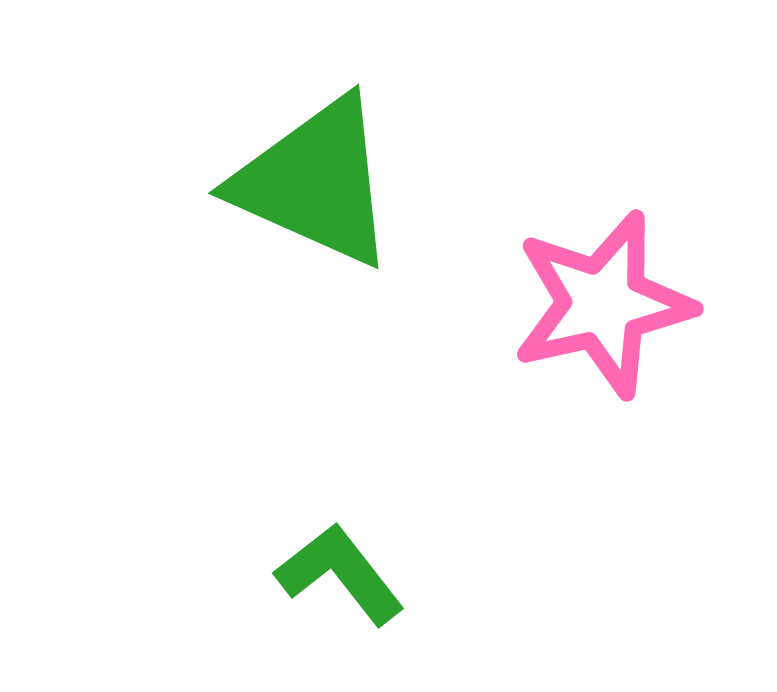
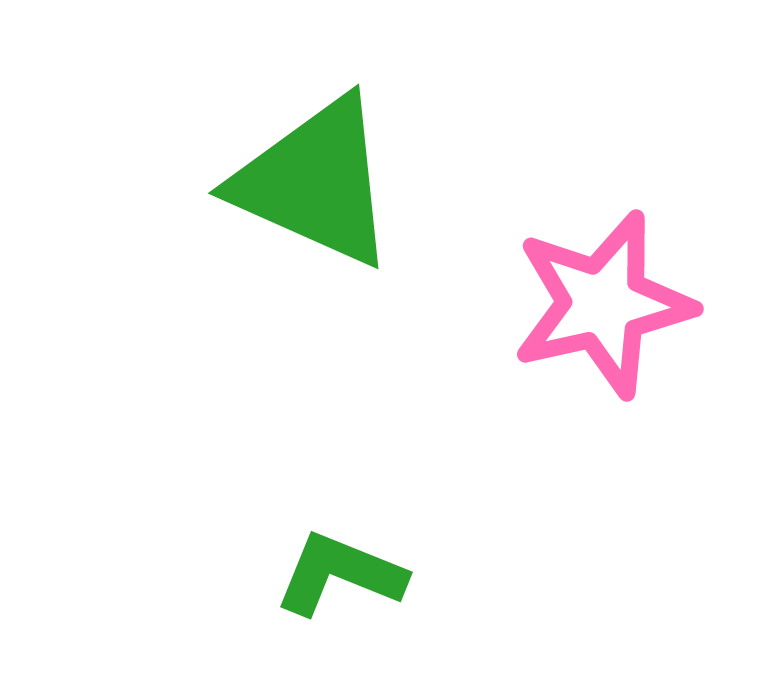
green L-shape: rotated 30 degrees counterclockwise
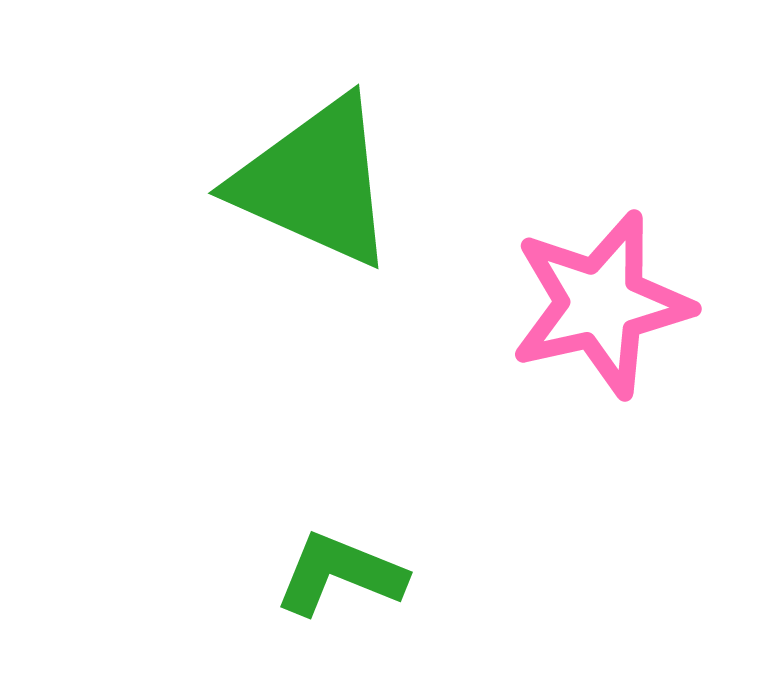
pink star: moved 2 px left
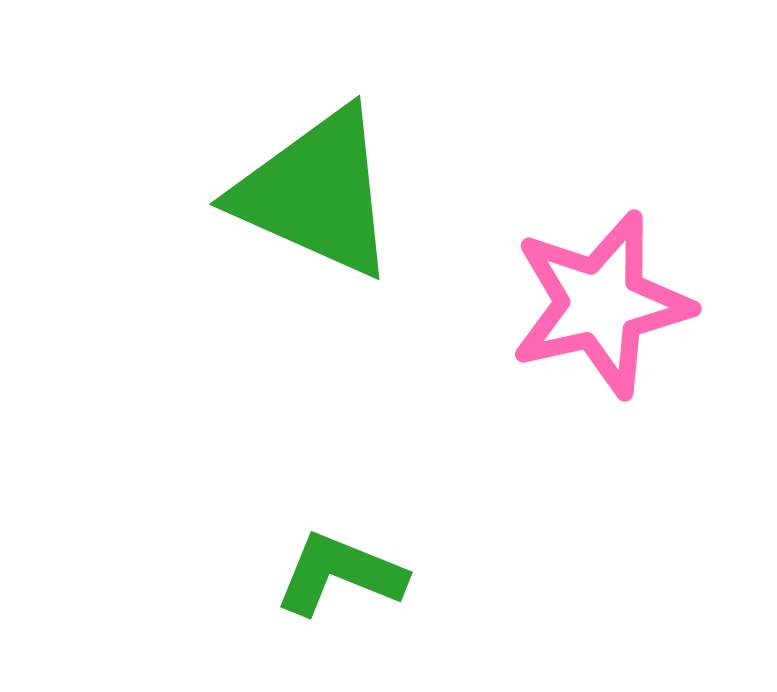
green triangle: moved 1 px right, 11 px down
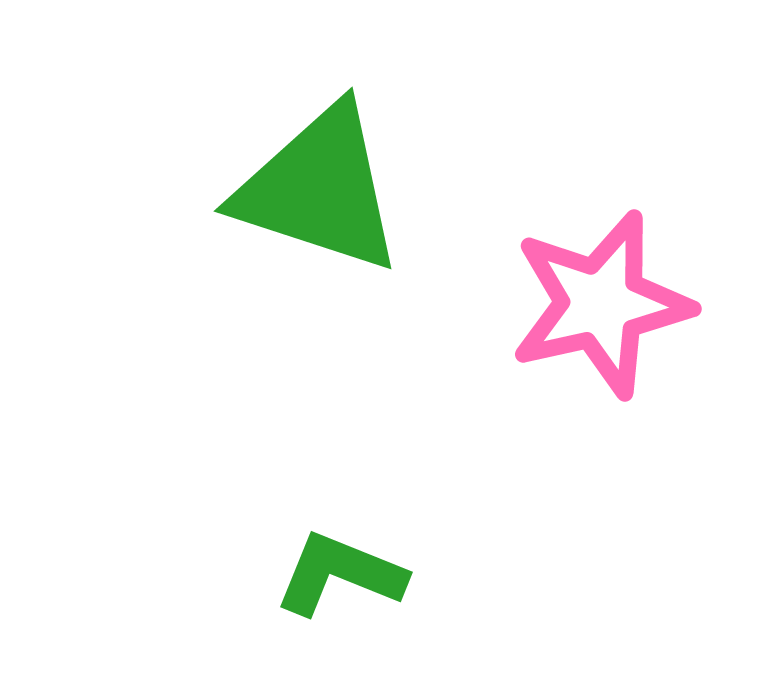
green triangle: moved 3 px right, 4 px up; rotated 6 degrees counterclockwise
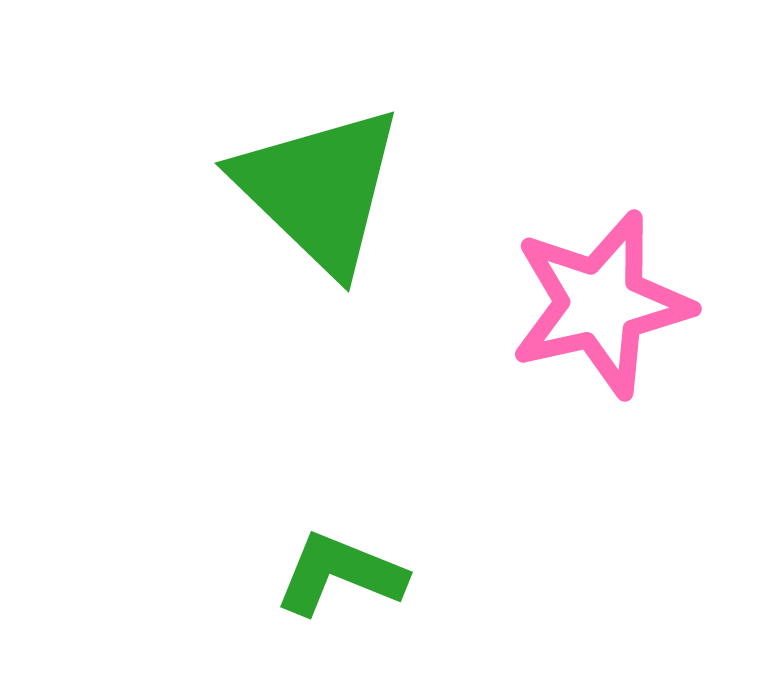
green triangle: rotated 26 degrees clockwise
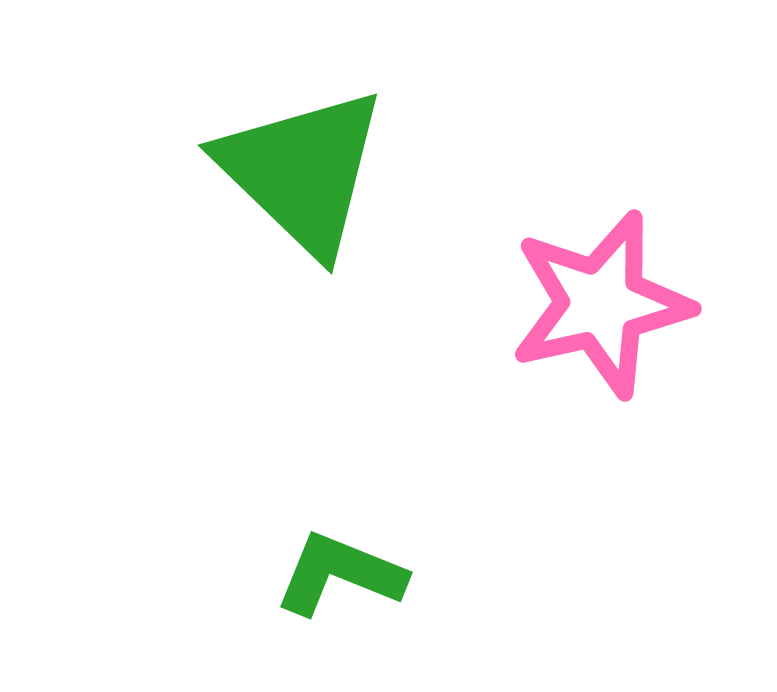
green triangle: moved 17 px left, 18 px up
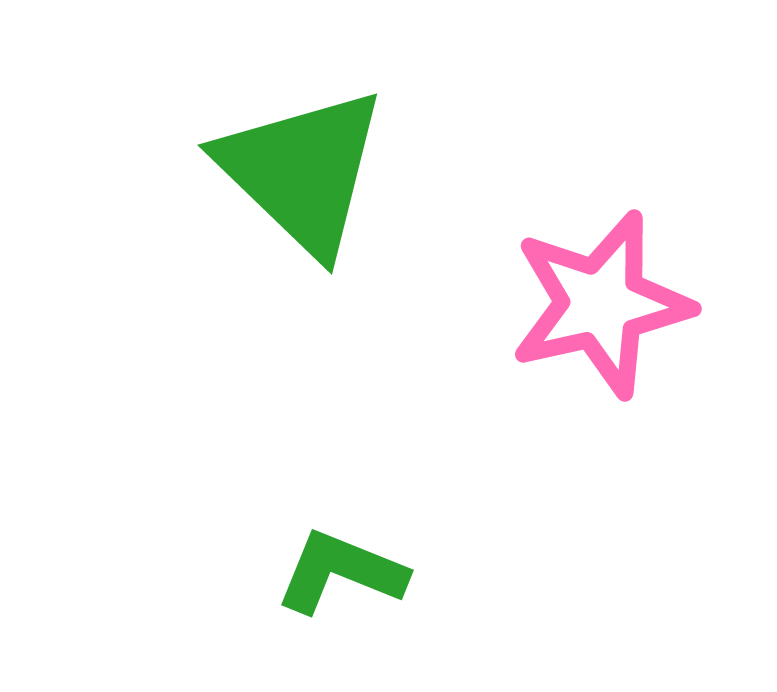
green L-shape: moved 1 px right, 2 px up
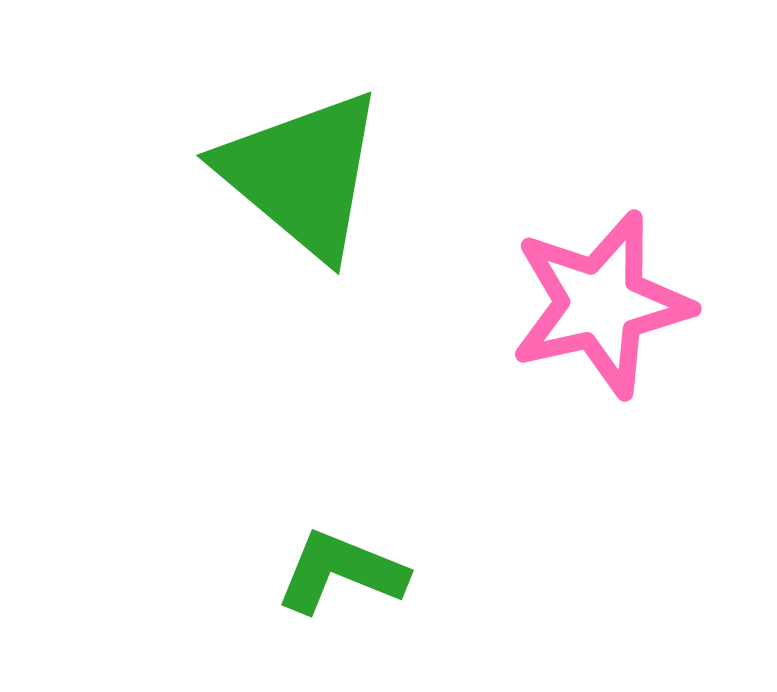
green triangle: moved 3 px down; rotated 4 degrees counterclockwise
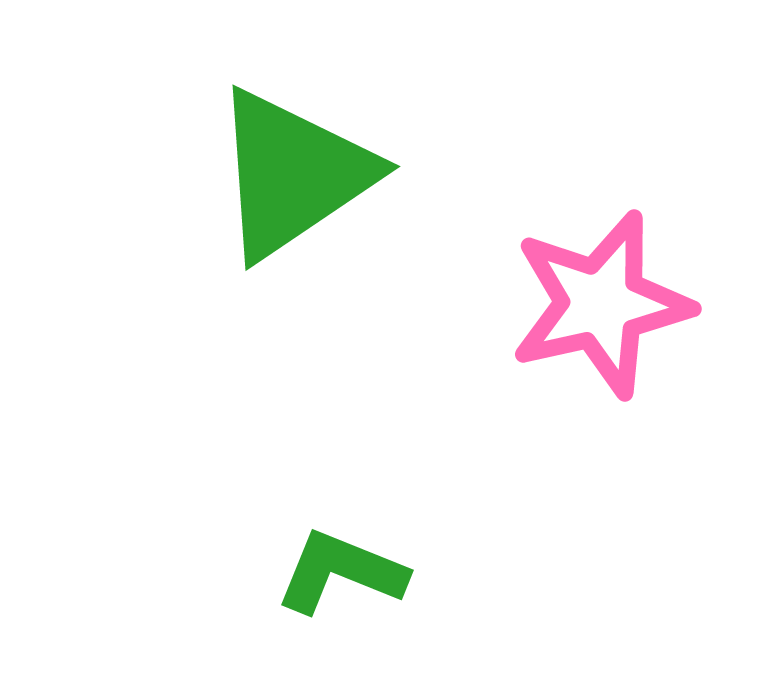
green triangle: moved 9 px left; rotated 46 degrees clockwise
